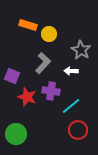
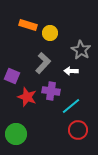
yellow circle: moved 1 px right, 1 px up
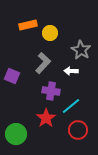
orange rectangle: rotated 30 degrees counterclockwise
red star: moved 19 px right, 21 px down; rotated 18 degrees clockwise
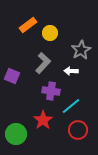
orange rectangle: rotated 24 degrees counterclockwise
gray star: rotated 12 degrees clockwise
red star: moved 3 px left, 2 px down
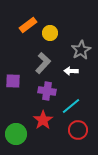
purple square: moved 1 px right, 5 px down; rotated 21 degrees counterclockwise
purple cross: moved 4 px left
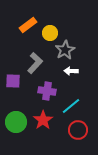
gray star: moved 16 px left
gray L-shape: moved 8 px left
green circle: moved 12 px up
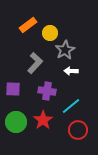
purple square: moved 8 px down
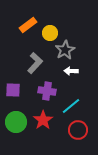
purple square: moved 1 px down
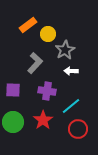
yellow circle: moved 2 px left, 1 px down
green circle: moved 3 px left
red circle: moved 1 px up
